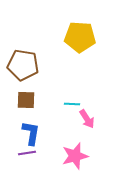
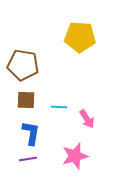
cyan line: moved 13 px left, 3 px down
purple line: moved 1 px right, 6 px down
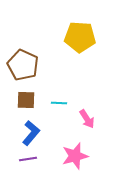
brown pentagon: rotated 16 degrees clockwise
cyan line: moved 4 px up
blue L-shape: rotated 30 degrees clockwise
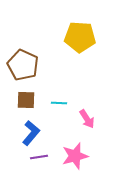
purple line: moved 11 px right, 2 px up
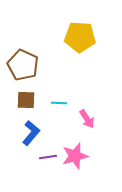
purple line: moved 9 px right
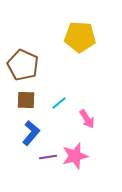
cyan line: rotated 42 degrees counterclockwise
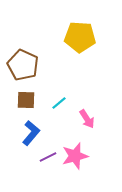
purple line: rotated 18 degrees counterclockwise
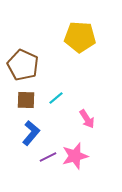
cyan line: moved 3 px left, 5 px up
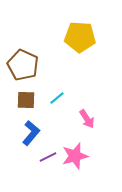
cyan line: moved 1 px right
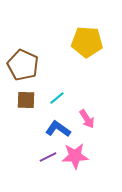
yellow pentagon: moved 7 px right, 5 px down
blue L-shape: moved 27 px right, 4 px up; rotated 95 degrees counterclockwise
pink star: rotated 12 degrees clockwise
